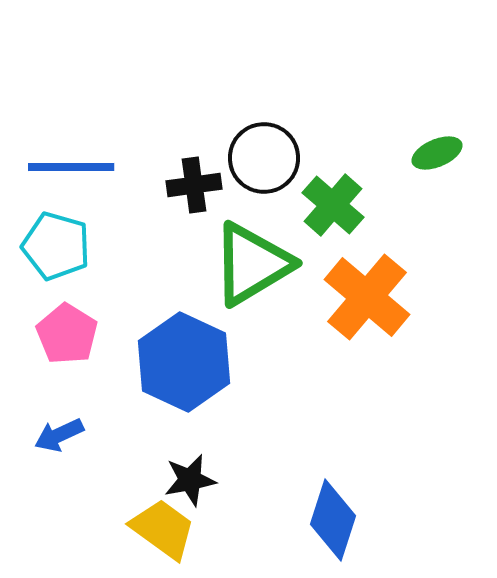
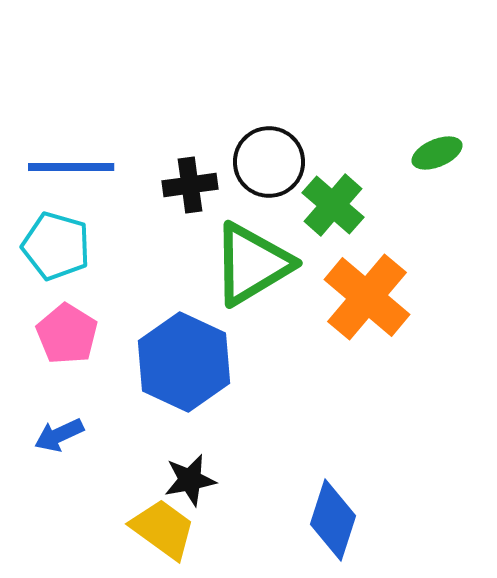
black circle: moved 5 px right, 4 px down
black cross: moved 4 px left
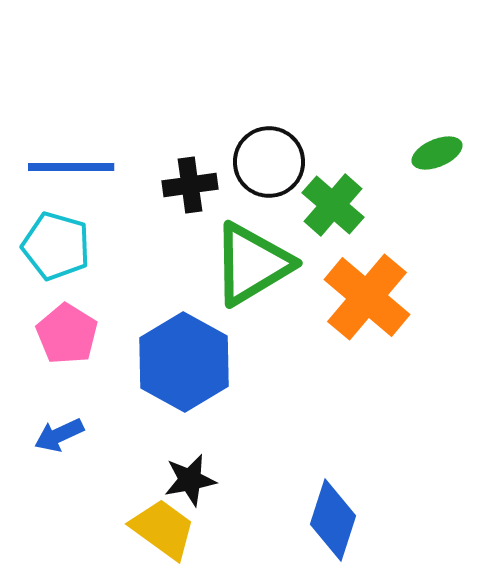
blue hexagon: rotated 4 degrees clockwise
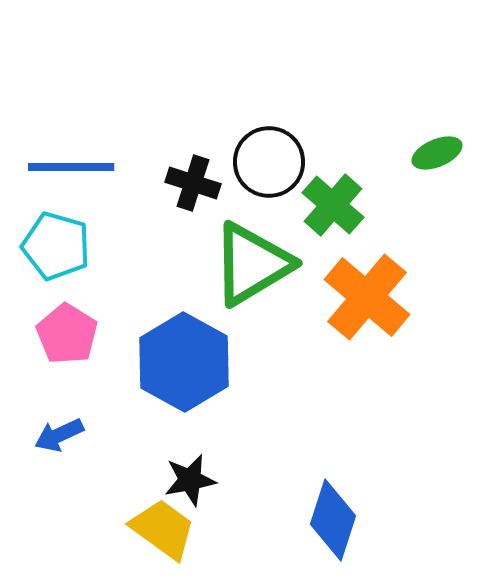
black cross: moved 3 px right, 2 px up; rotated 26 degrees clockwise
